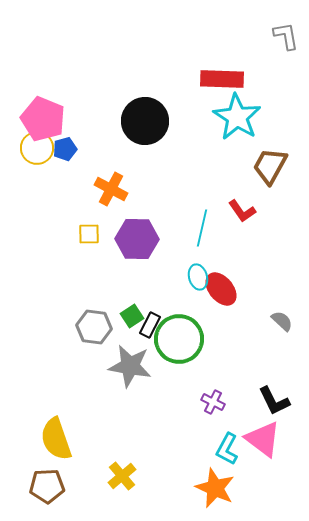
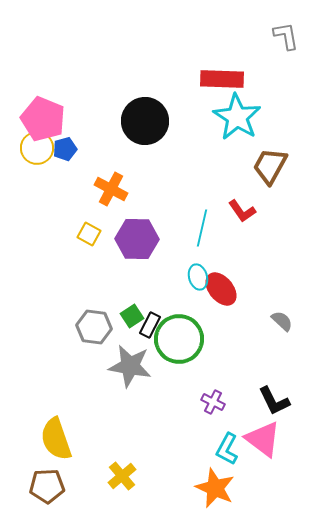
yellow square: rotated 30 degrees clockwise
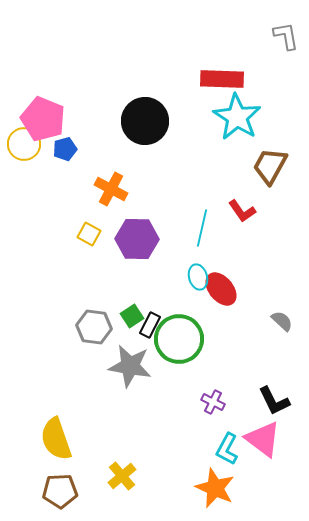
yellow circle: moved 13 px left, 4 px up
brown pentagon: moved 13 px right, 5 px down
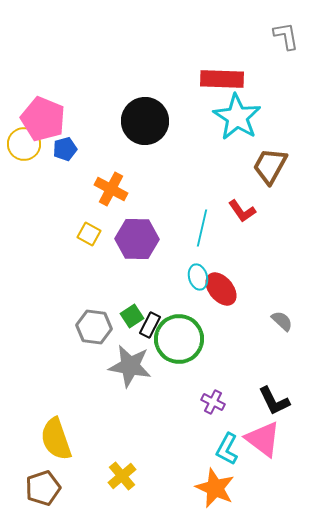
brown pentagon: moved 17 px left, 3 px up; rotated 16 degrees counterclockwise
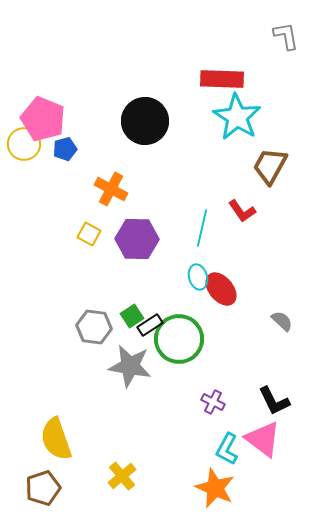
black rectangle: rotated 30 degrees clockwise
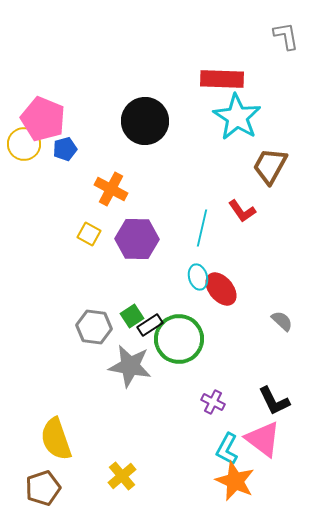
orange star: moved 20 px right, 7 px up
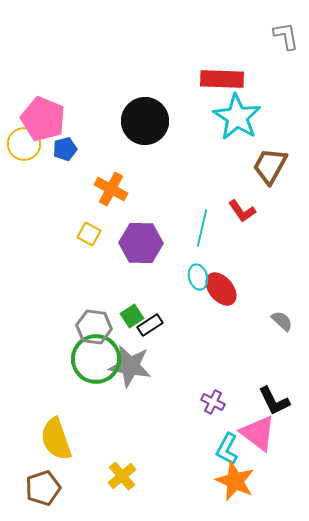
purple hexagon: moved 4 px right, 4 px down
green circle: moved 83 px left, 20 px down
pink triangle: moved 5 px left, 6 px up
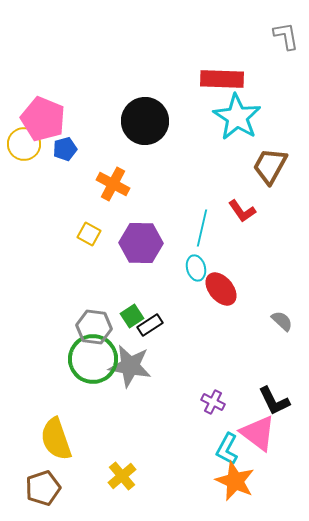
orange cross: moved 2 px right, 5 px up
cyan ellipse: moved 2 px left, 9 px up
green circle: moved 3 px left
